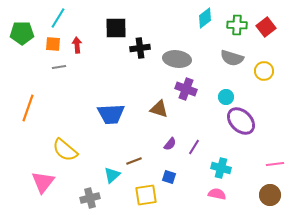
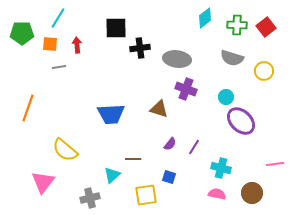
orange square: moved 3 px left
brown line: moved 1 px left, 2 px up; rotated 21 degrees clockwise
brown circle: moved 18 px left, 2 px up
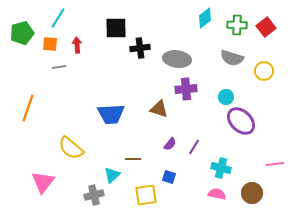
green pentagon: rotated 15 degrees counterclockwise
purple cross: rotated 25 degrees counterclockwise
yellow semicircle: moved 6 px right, 2 px up
gray cross: moved 4 px right, 3 px up
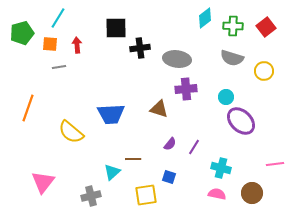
green cross: moved 4 px left, 1 px down
yellow semicircle: moved 16 px up
cyan triangle: moved 3 px up
gray cross: moved 3 px left, 1 px down
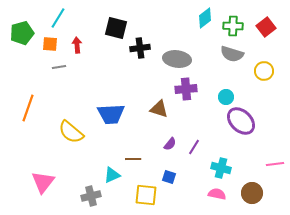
black square: rotated 15 degrees clockwise
gray semicircle: moved 4 px up
cyan triangle: moved 3 px down; rotated 18 degrees clockwise
yellow square: rotated 15 degrees clockwise
